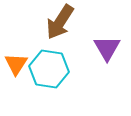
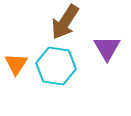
brown arrow: moved 5 px right
cyan hexagon: moved 7 px right, 3 px up
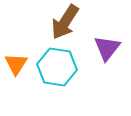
purple triangle: rotated 8 degrees clockwise
cyan hexagon: moved 1 px right, 1 px down
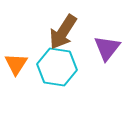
brown arrow: moved 2 px left, 10 px down
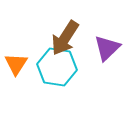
brown arrow: moved 2 px right, 6 px down
purple triangle: rotated 8 degrees clockwise
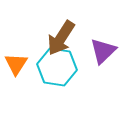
brown arrow: moved 4 px left
purple triangle: moved 4 px left, 3 px down
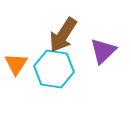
brown arrow: moved 2 px right, 3 px up
cyan hexagon: moved 3 px left, 2 px down
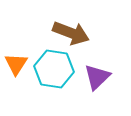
brown arrow: moved 8 px right, 2 px up; rotated 102 degrees counterclockwise
purple triangle: moved 6 px left, 26 px down
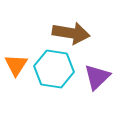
brown arrow: rotated 12 degrees counterclockwise
orange triangle: moved 1 px down
